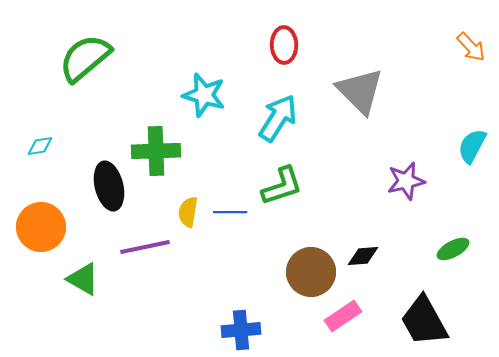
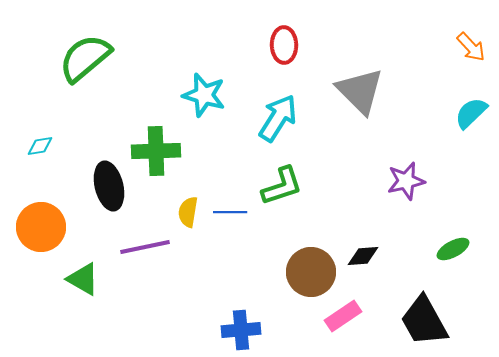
cyan semicircle: moved 1 px left, 33 px up; rotated 18 degrees clockwise
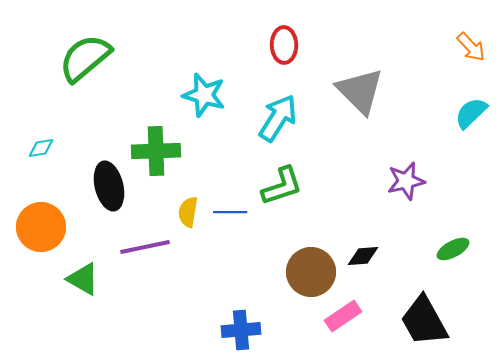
cyan diamond: moved 1 px right, 2 px down
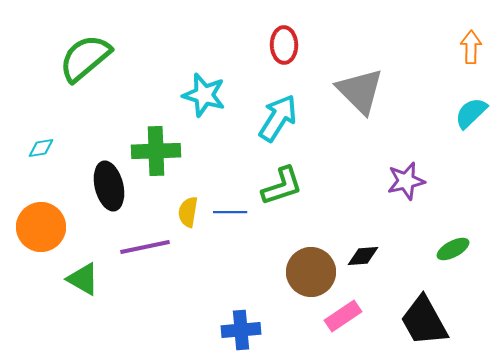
orange arrow: rotated 136 degrees counterclockwise
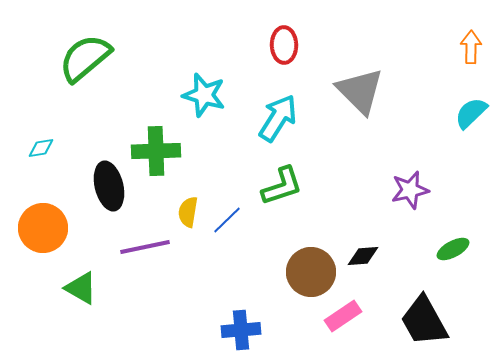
purple star: moved 4 px right, 9 px down
blue line: moved 3 px left, 8 px down; rotated 44 degrees counterclockwise
orange circle: moved 2 px right, 1 px down
green triangle: moved 2 px left, 9 px down
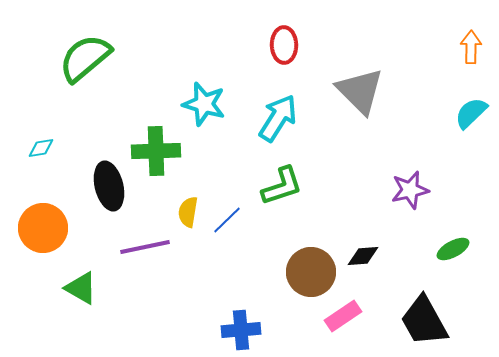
cyan star: moved 9 px down
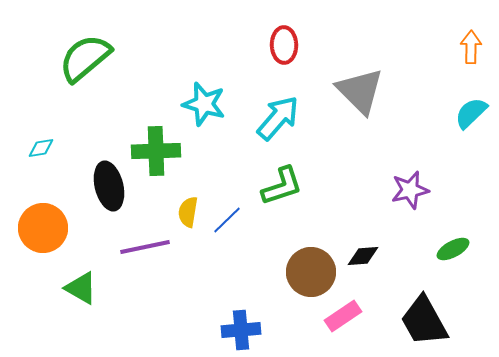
cyan arrow: rotated 9 degrees clockwise
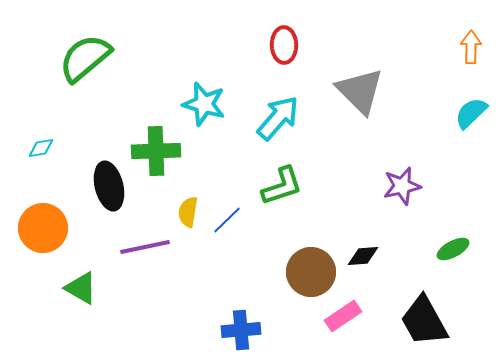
purple star: moved 8 px left, 4 px up
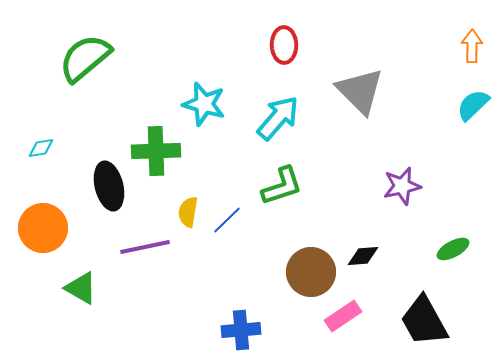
orange arrow: moved 1 px right, 1 px up
cyan semicircle: moved 2 px right, 8 px up
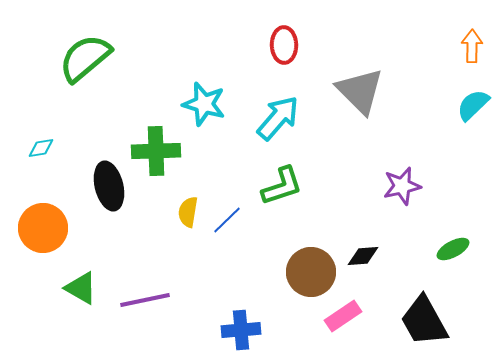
purple line: moved 53 px down
